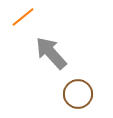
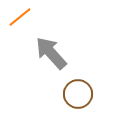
orange line: moved 3 px left
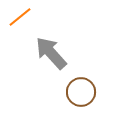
brown circle: moved 3 px right, 2 px up
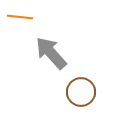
orange line: rotated 45 degrees clockwise
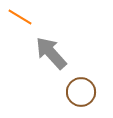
orange line: rotated 25 degrees clockwise
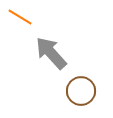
brown circle: moved 1 px up
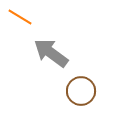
gray arrow: rotated 12 degrees counterclockwise
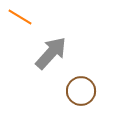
gray arrow: rotated 96 degrees clockwise
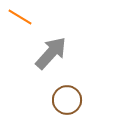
brown circle: moved 14 px left, 9 px down
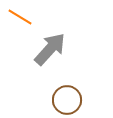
gray arrow: moved 1 px left, 4 px up
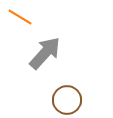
gray arrow: moved 5 px left, 4 px down
